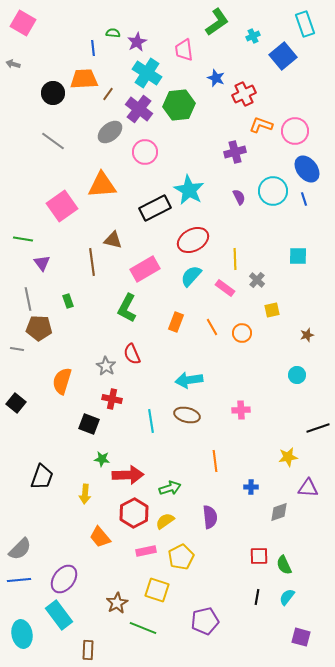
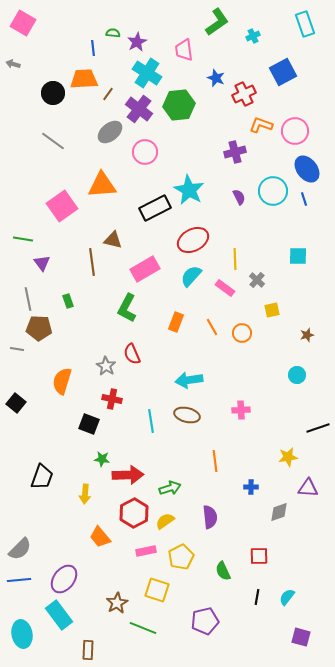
blue square at (283, 56): moved 16 px down; rotated 12 degrees clockwise
green semicircle at (284, 565): moved 61 px left, 6 px down
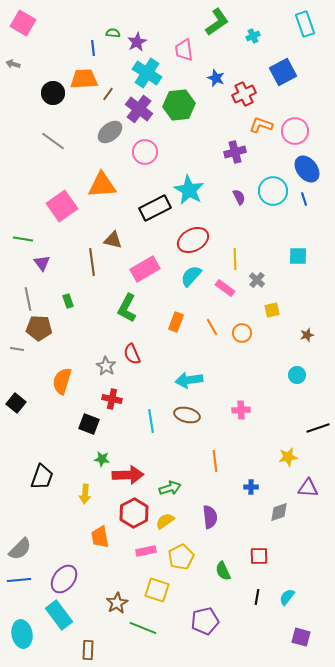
orange trapezoid at (100, 537): rotated 30 degrees clockwise
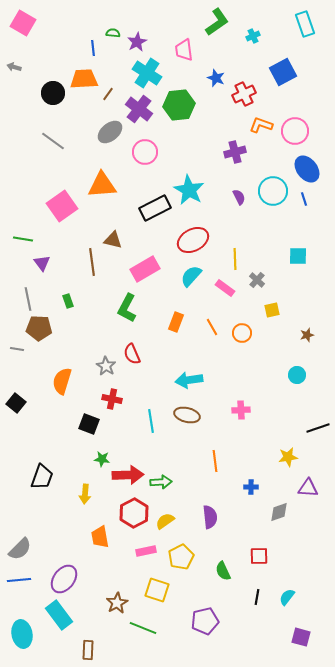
gray arrow at (13, 64): moved 1 px right, 3 px down
green arrow at (170, 488): moved 9 px left, 6 px up; rotated 15 degrees clockwise
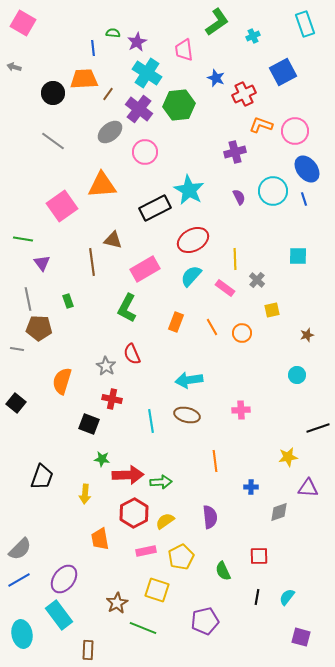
orange trapezoid at (100, 537): moved 2 px down
blue line at (19, 580): rotated 25 degrees counterclockwise
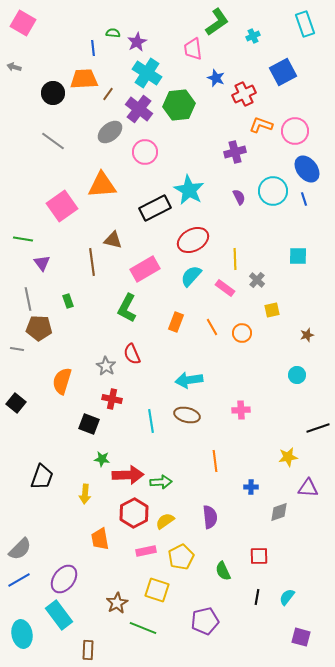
pink trapezoid at (184, 50): moved 9 px right, 1 px up
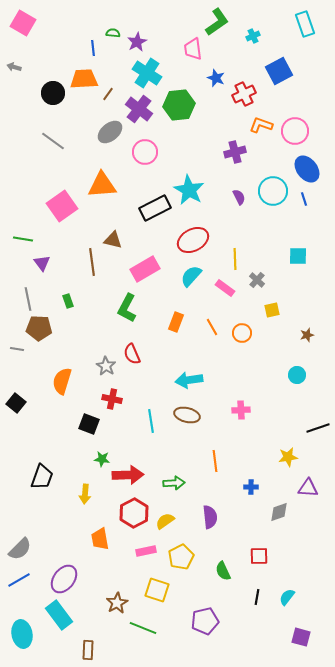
blue square at (283, 72): moved 4 px left, 1 px up
green arrow at (161, 482): moved 13 px right, 1 px down
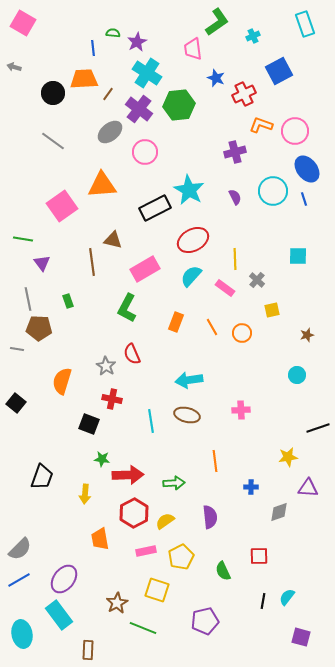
purple semicircle at (239, 197): moved 4 px left
black line at (257, 597): moved 6 px right, 4 px down
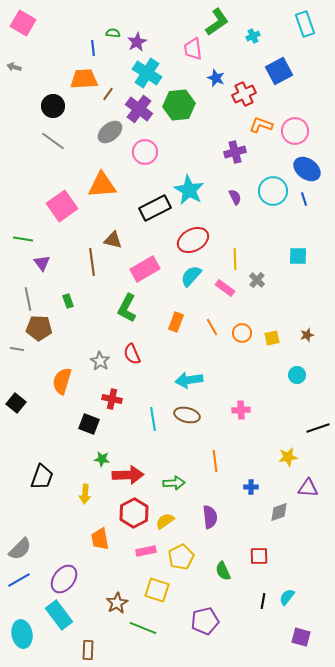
black circle at (53, 93): moved 13 px down
blue ellipse at (307, 169): rotated 16 degrees counterclockwise
yellow square at (272, 310): moved 28 px down
gray star at (106, 366): moved 6 px left, 5 px up
cyan line at (151, 421): moved 2 px right, 2 px up
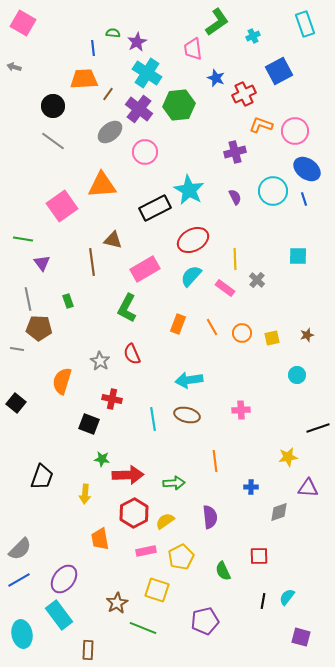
orange rectangle at (176, 322): moved 2 px right, 2 px down
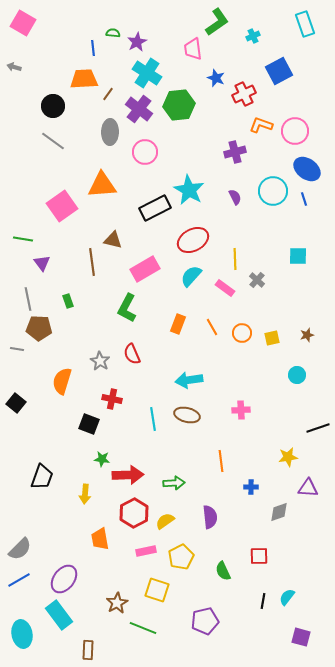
gray ellipse at (110, 132): rotated 50 degrees counterclockwise
orange line at (215, 461): moved 6 px right
